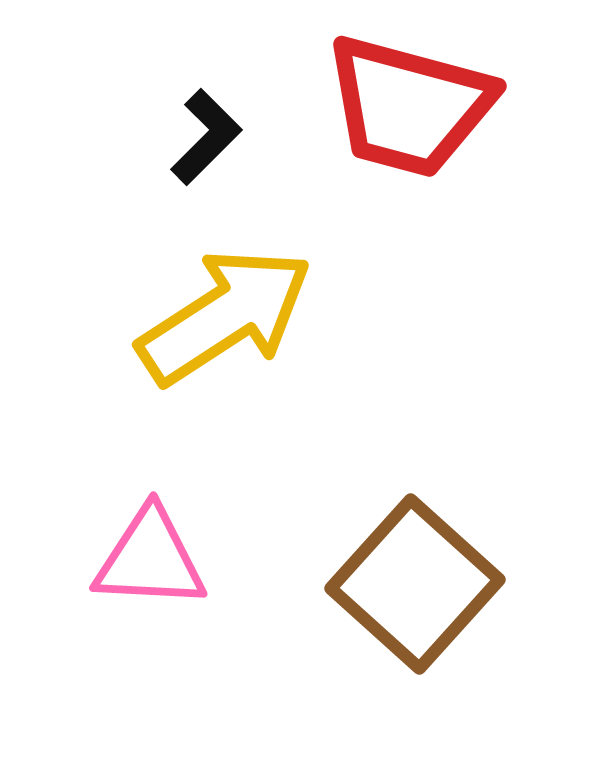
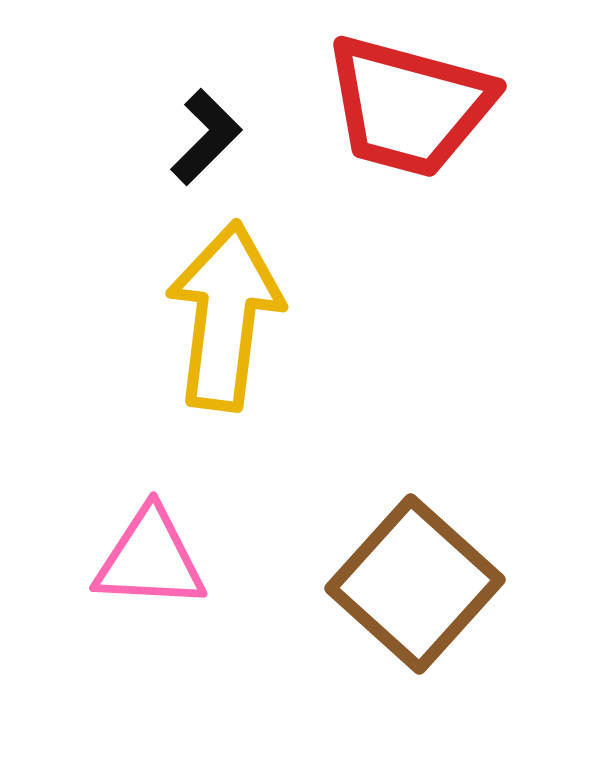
yellow arrow: rotated 50 degrees counterclockwise
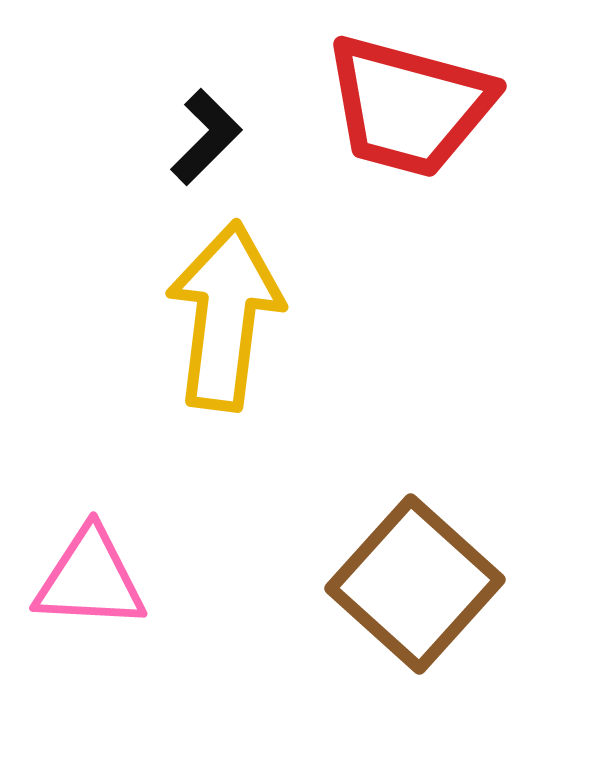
pink triangle: moved 60 px left, 20 px down
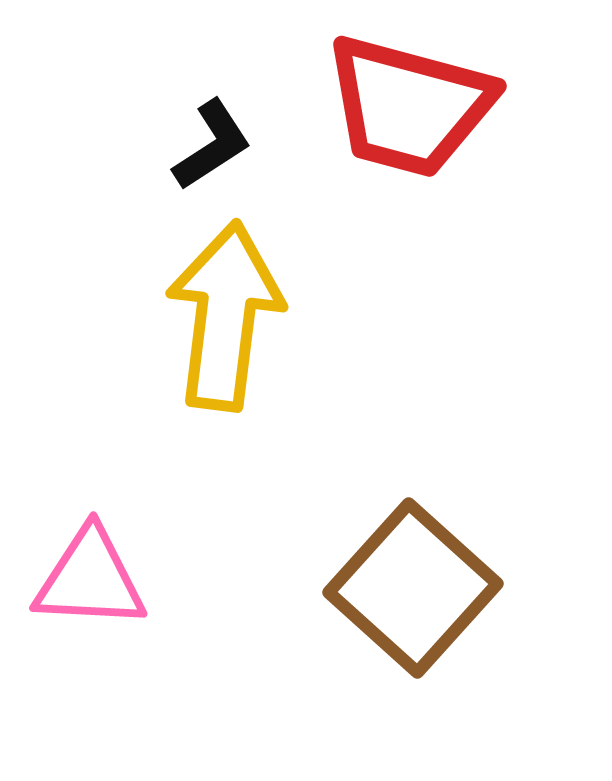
black L-shape: moved 6 px right, 8 px down; rotated 12 degrees clockwise
brown square: moved 2 px left, 4 px down
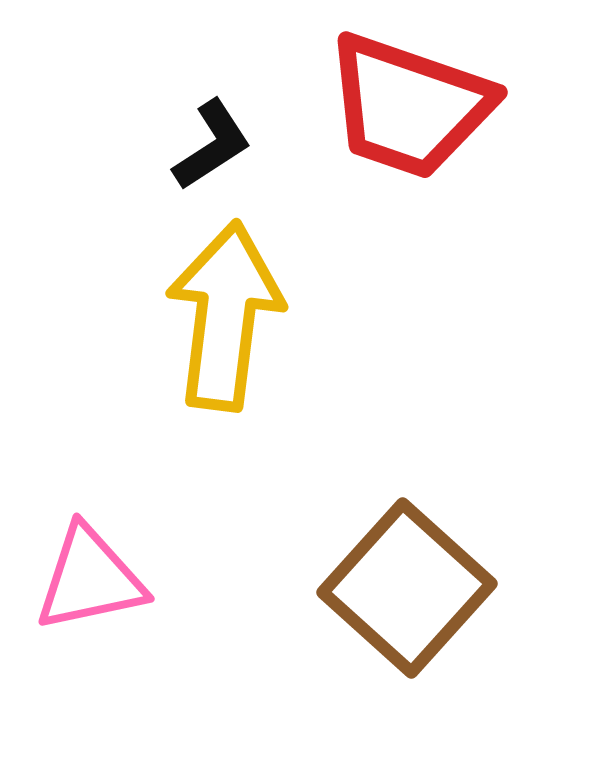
red trapezoid: rotated 4 degrees clockwise
pink triangle: rotated 15 degrees counterclockwise
brown square: moved 6 px left
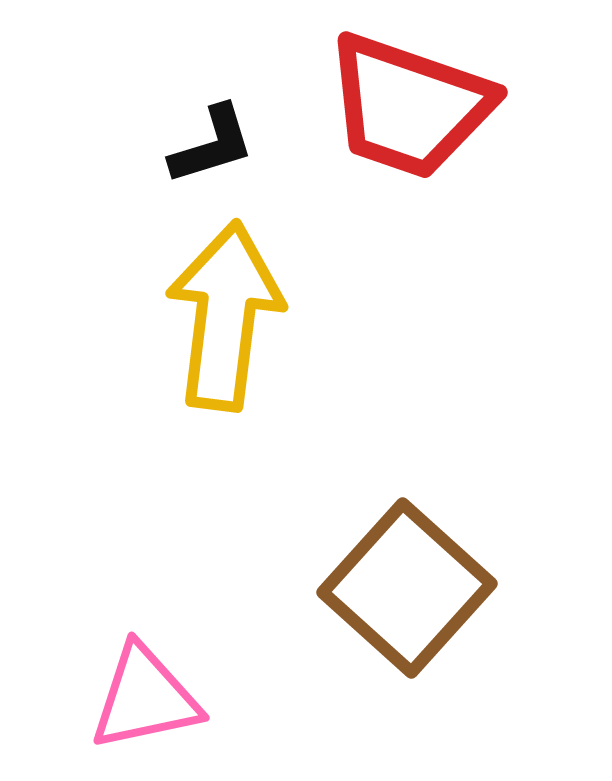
black L-shape: rotated 16 degrees clockwise
pink triangle: moved 55 px right, 119 px down
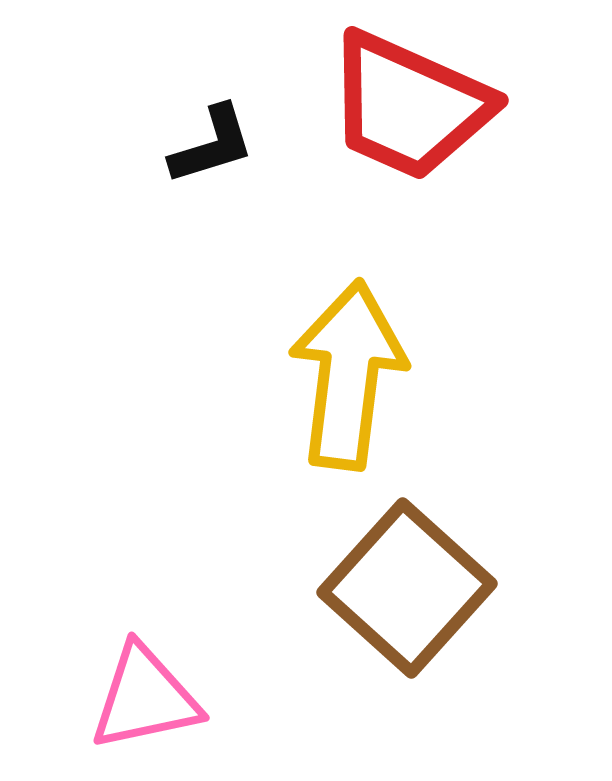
red trapezoid: rotated 5 degrees clockwise
yellow arrow: moved 123 px right, 59 px down
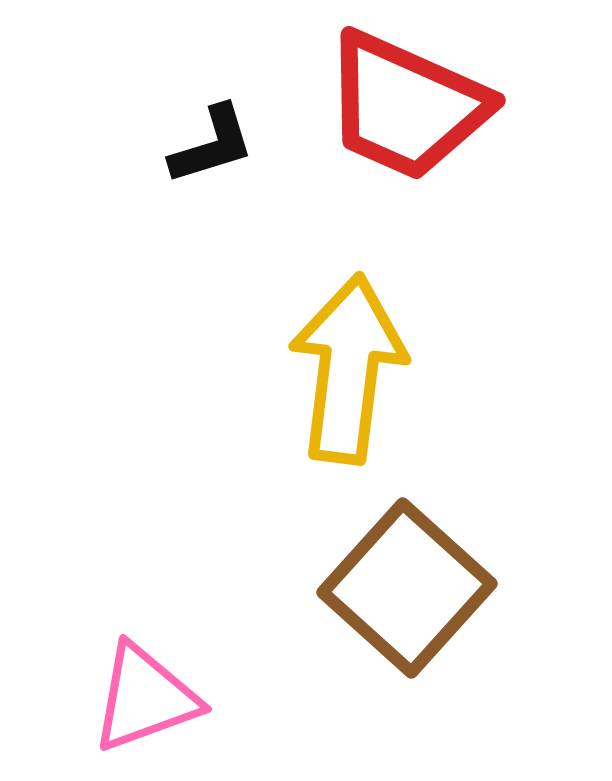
red trapezoid: moved 3 px left
yellow arrow: moved 6 px up
pink triangle: rotated 8 degrees counterclockwise
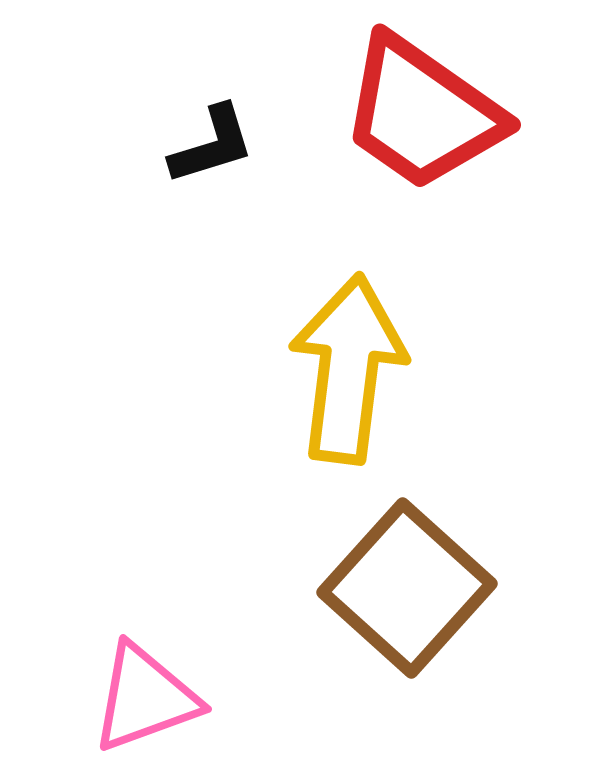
red trapezoid: moved 16 px right, 7 px down; rotated 11 degrees clockwise
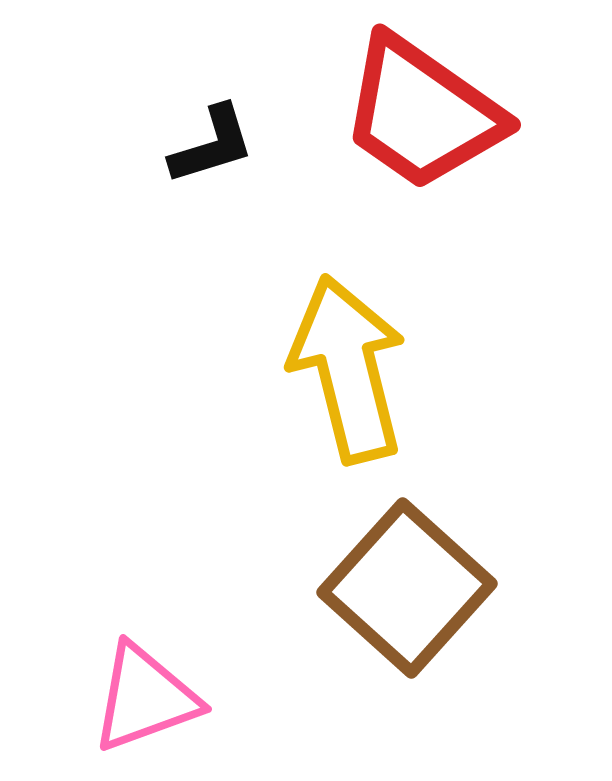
yellow arrow: rotated 21 degrees counterclockwise
